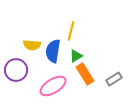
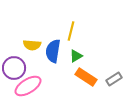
purple circle: moved 2 px left, 2 px up
orange rectangle: moved 1 px right, 3 px down; rotated 25 degrees counterclockwise
pink ellipse: moved 25 px left
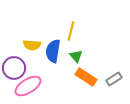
green triangle: rotated 40 degrees counterclockwise
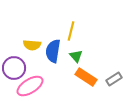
pink ellipse: moved 2 px right
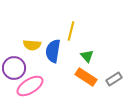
green triangle: moved 11 px right
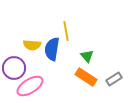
yellow line: moved 5 px left; rotated 24 degrees counterclockwise
blue semicircle: moved 1 px left, 2 px up
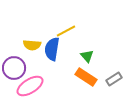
yellow line: rotated 72 degrees clockwise
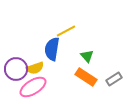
yellow semicircle: moved 3 px right, 23 px down; rotated 24 degrees counterclockwise
purple circle: moved 2 px right, 1 px down
pink ellipse: moved 3 px right, 1 px down
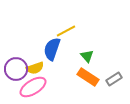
blue semicircle: rotated 10 degrees clockwise
orange rectangle: moved 2 px right
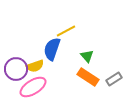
yellow semicircle: moved 2 px up
